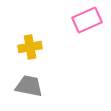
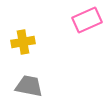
yellow cross: moved 7 px left, 5 px up
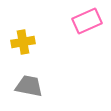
pink rectangle: moved 1 px down
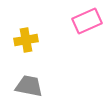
yellow cross: moved 3 px right, 2 px up
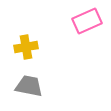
yellow cross: moved 7 px down
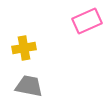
yellow cross: moved 2 px left, 1 px down
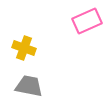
yellow cross: rotated 30 degrees clockwise
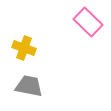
pink rectangle: moved 1 px right, 1 px down; rotated 68 degrees clockwise
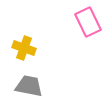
pink rectangle: rotated 20 degrees clockwise
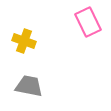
yellow cross: moved 7 px up
